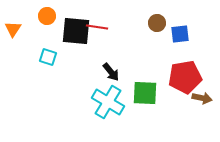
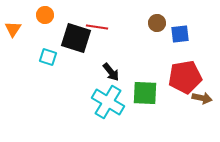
orange circle: moved 2 px left, 1 px up
black square: moved 7 px down; rotated 12 degrees clockwise
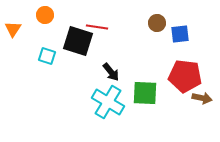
black square: moved 2 px right, 3 px down
cyan square: moved 1 px left, 1 px up
red pentagon: moved 1 px up; rotated 16 degrees clockwise
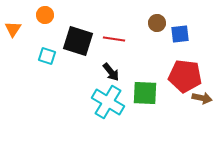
red line: moved 17 px right, 12 px down
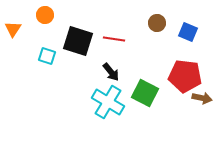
blue square: moved 8 px right, 2 px up; rotated 30 degrees clockwise
green square: rotated 24 degrees clockwise
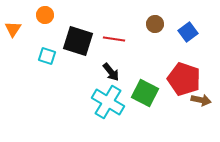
brown circle: moved 2 px left, 1 px down
blue square: rotated 30 degrees clockwise
red pentagon: moved 1 px left, 3 px down; rotated 12 degrees clockwise
brown arrow: moved 1 px left, 2 px down
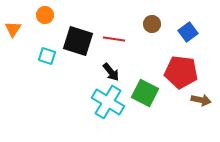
brown circle: moved 3 px left
red pentagon: moved 3 px left, 7 px up; rotated 12 degrees counterclockwise
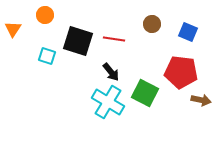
blue square: rotated 30 degrees counterclockwise
